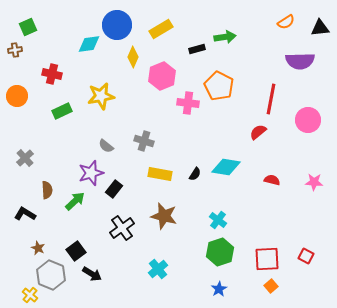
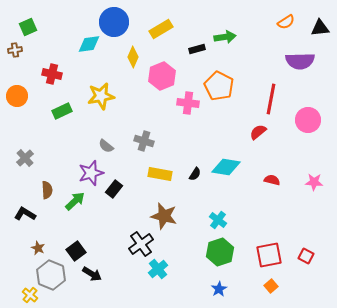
blue circle at (117, 25): moved 3 px left, 3 px up
black cross at (122, 228): moved 19 px right, 16 px down
red square at (267, 259): moved 2 px right, 4 px up; rotated 8 degrees counterclockwise
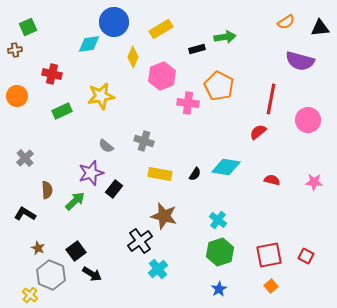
purple semicircle at (300, 61): rotated 16 degrees clockwise
black cross at (141, 244): moved 1 px left, 3 px up
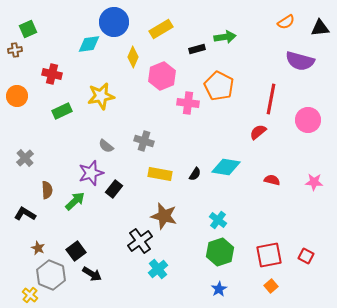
green square at (28, 27): moved 2 px down
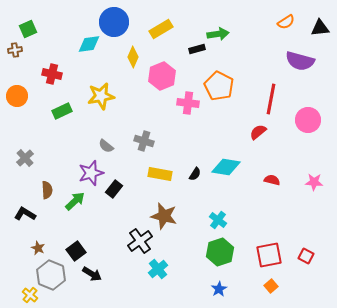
green arrow at (225, 37): moved 7 px left, 3 px up
